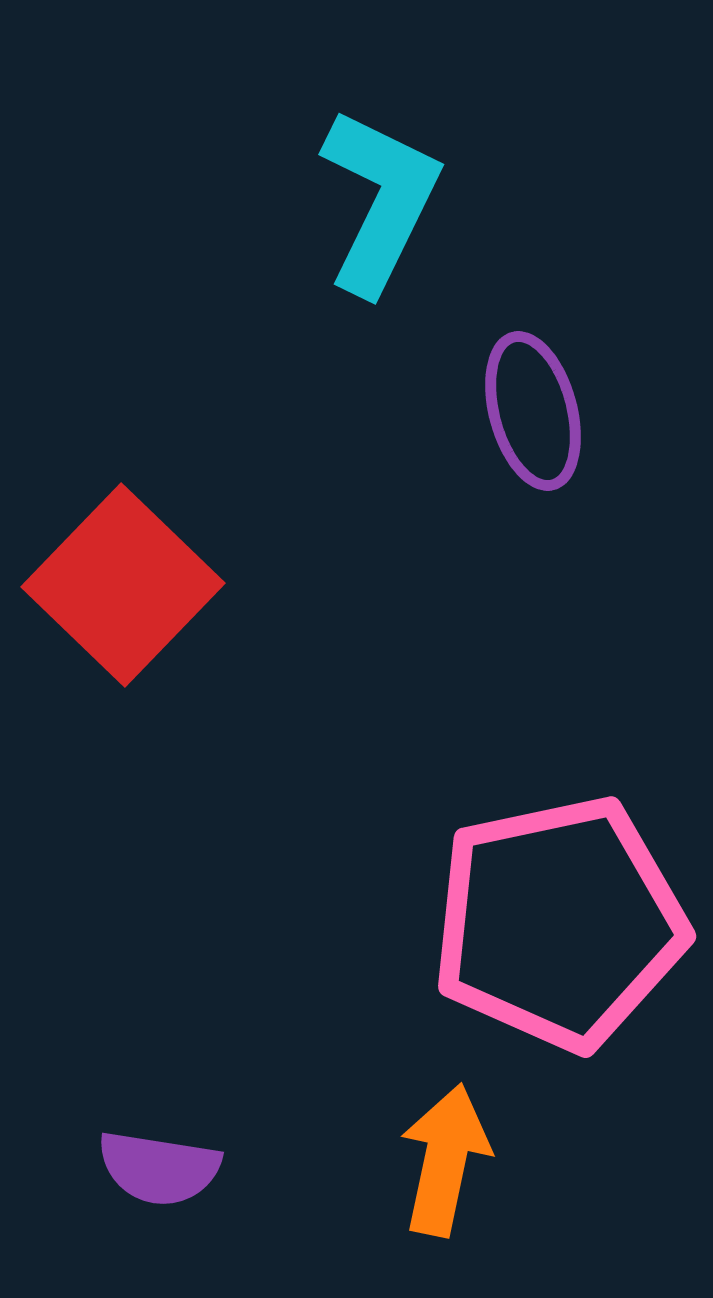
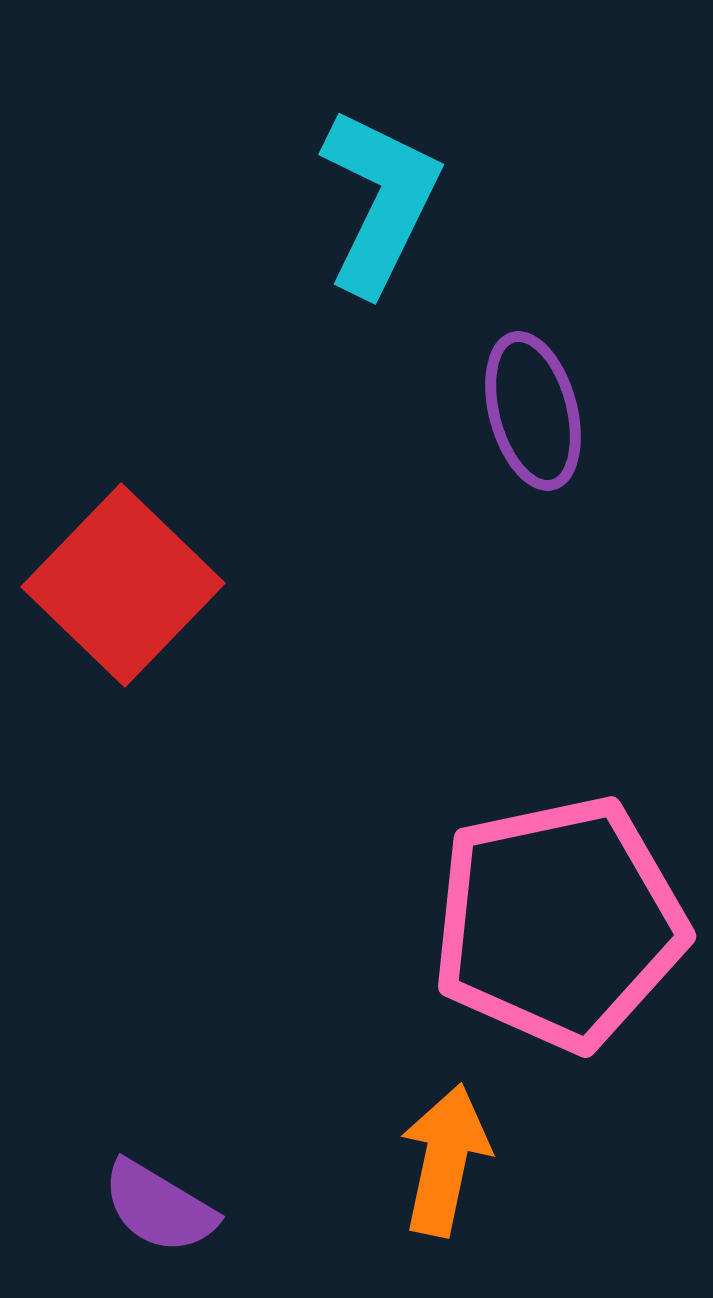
purple semicircle: moved 39 px down; rotated 22 degrees clockwise
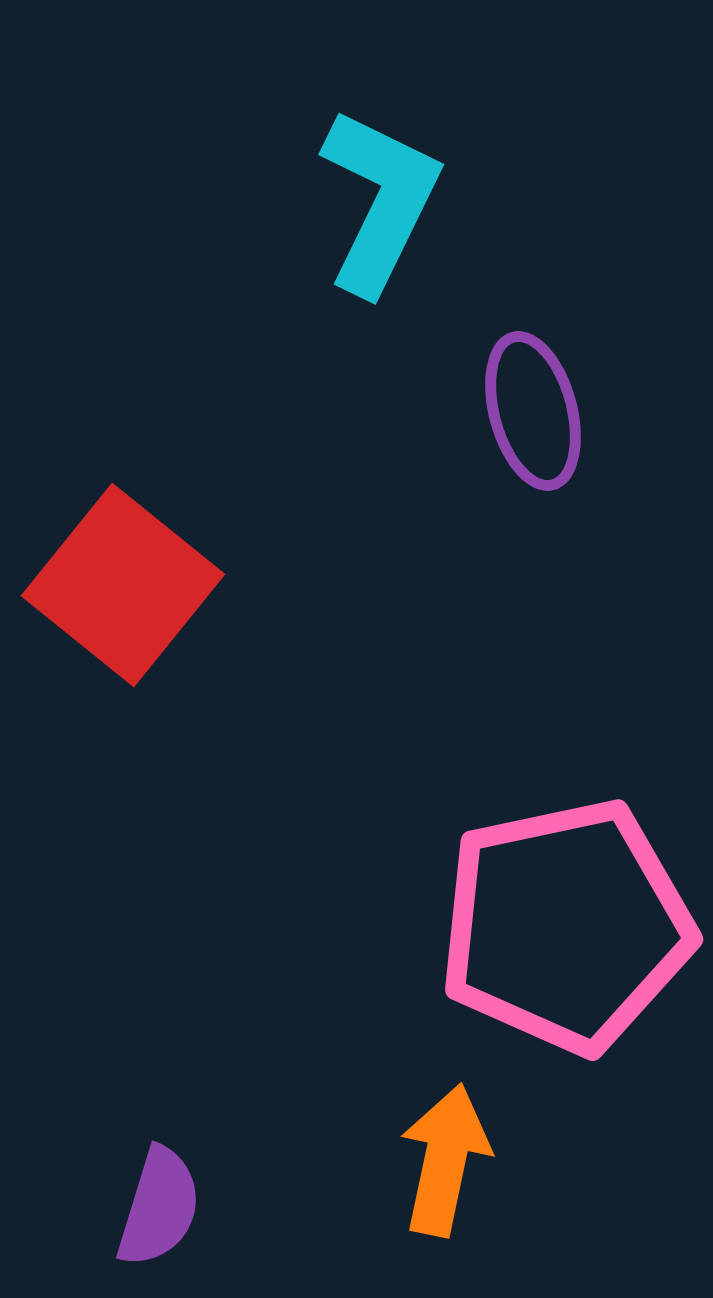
red square: rotated 5 degrees counterclockwise
pink pentagon: moved 7 px right, 3 px down
purple semicircle: rotated 104 degrees counterclockwise
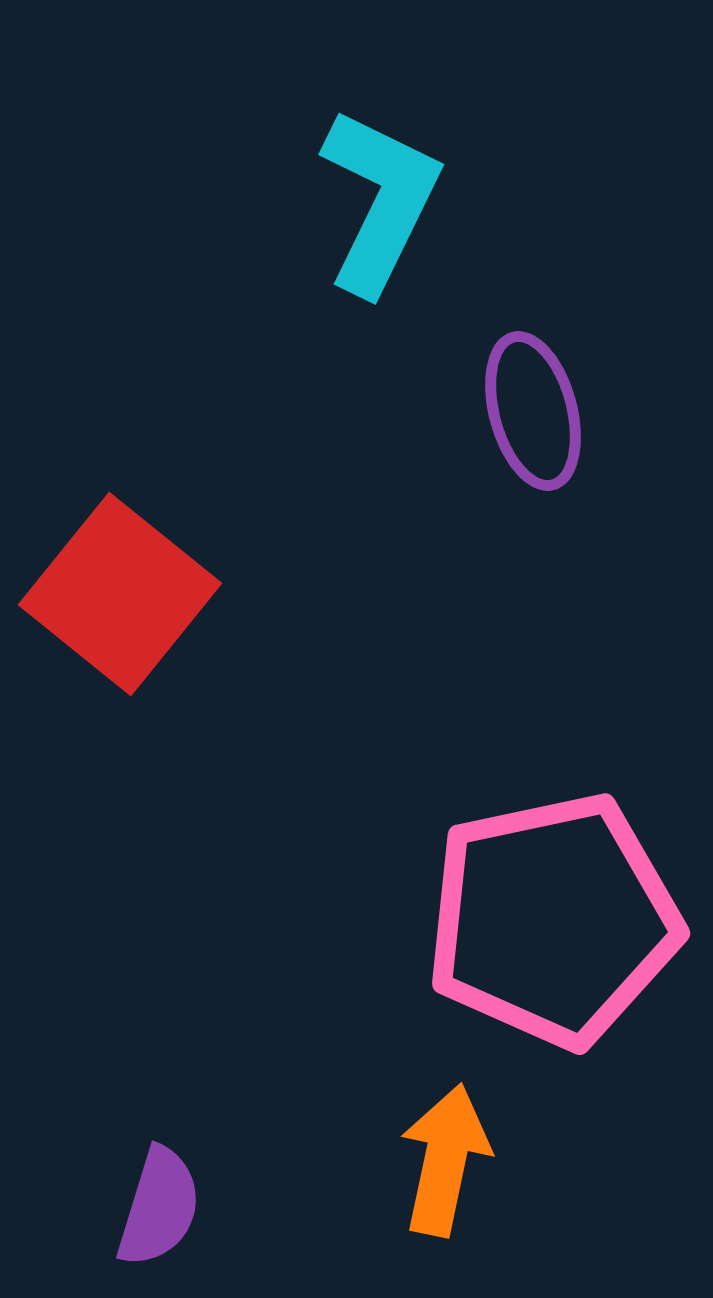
red square: moved 3 px left, 9 px down
pink pentagon: moved 13 px left, 6 px up
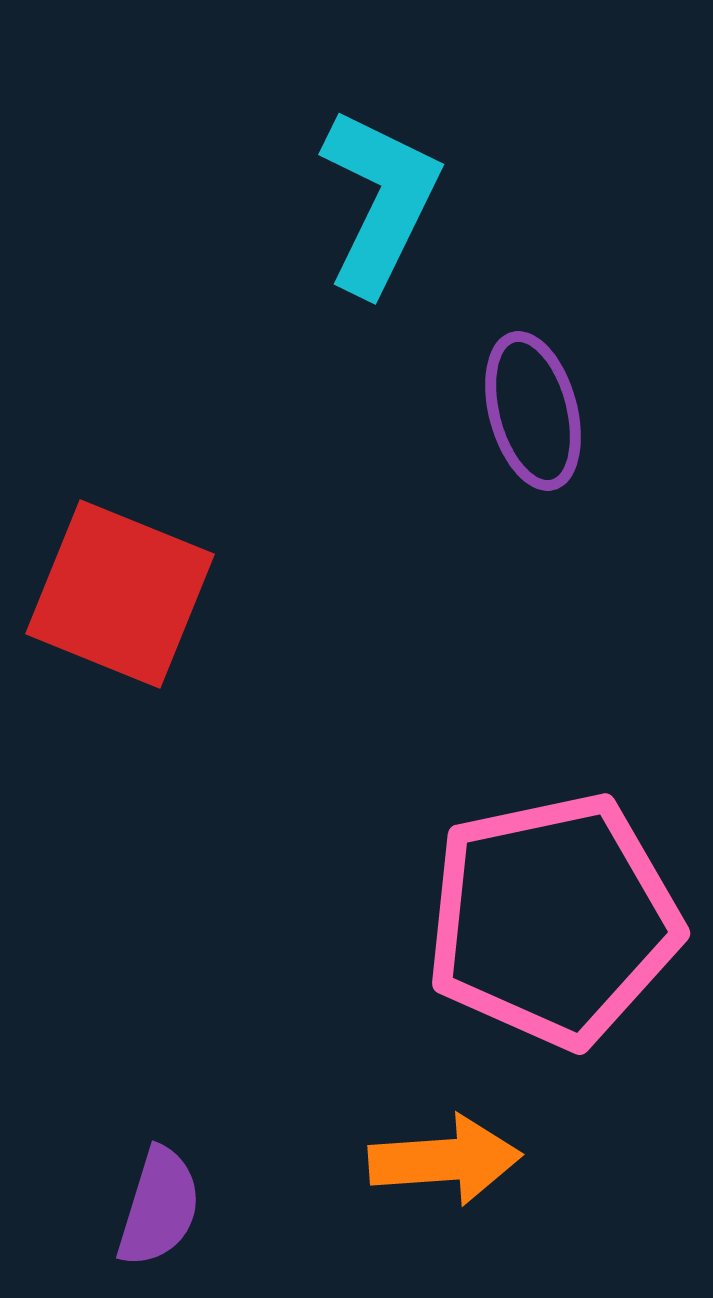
red square: rotated 17 degrees counterclockwise
orange arrow: rotated 74 degrees clockwise
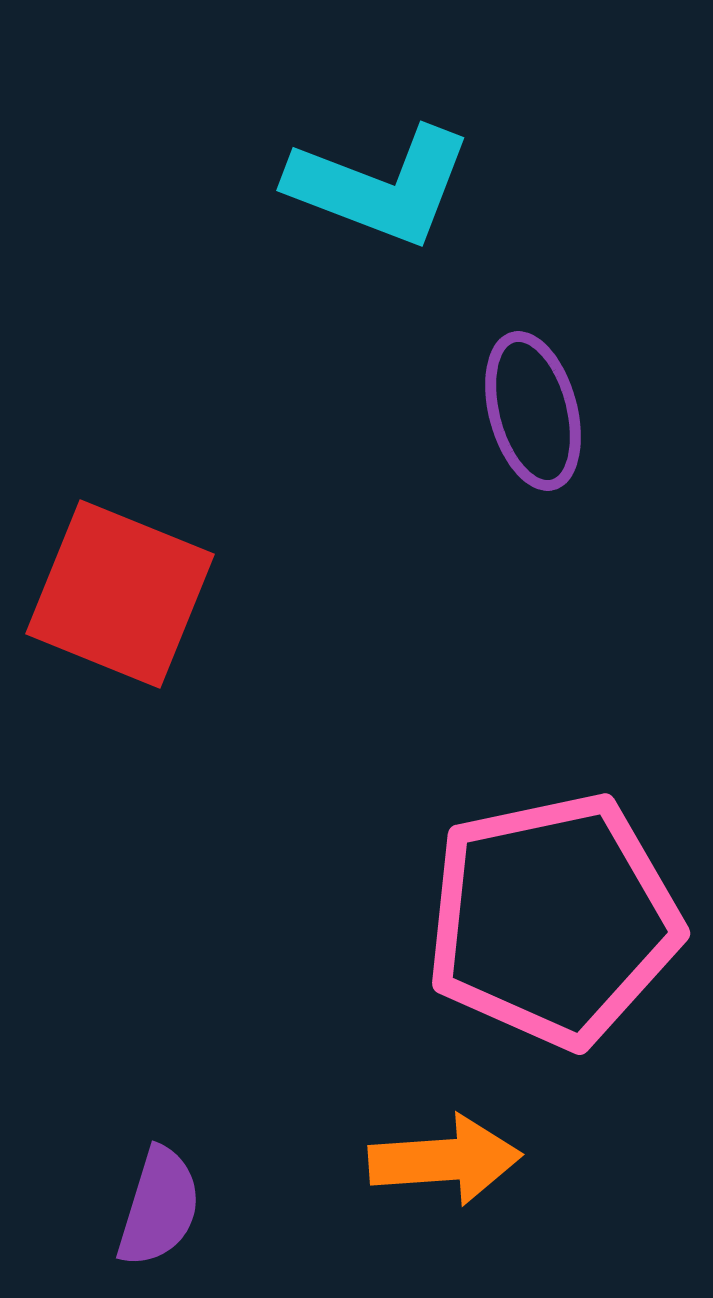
cyan L-shape: moved 15 px up; rotated 85 degrees clockwise
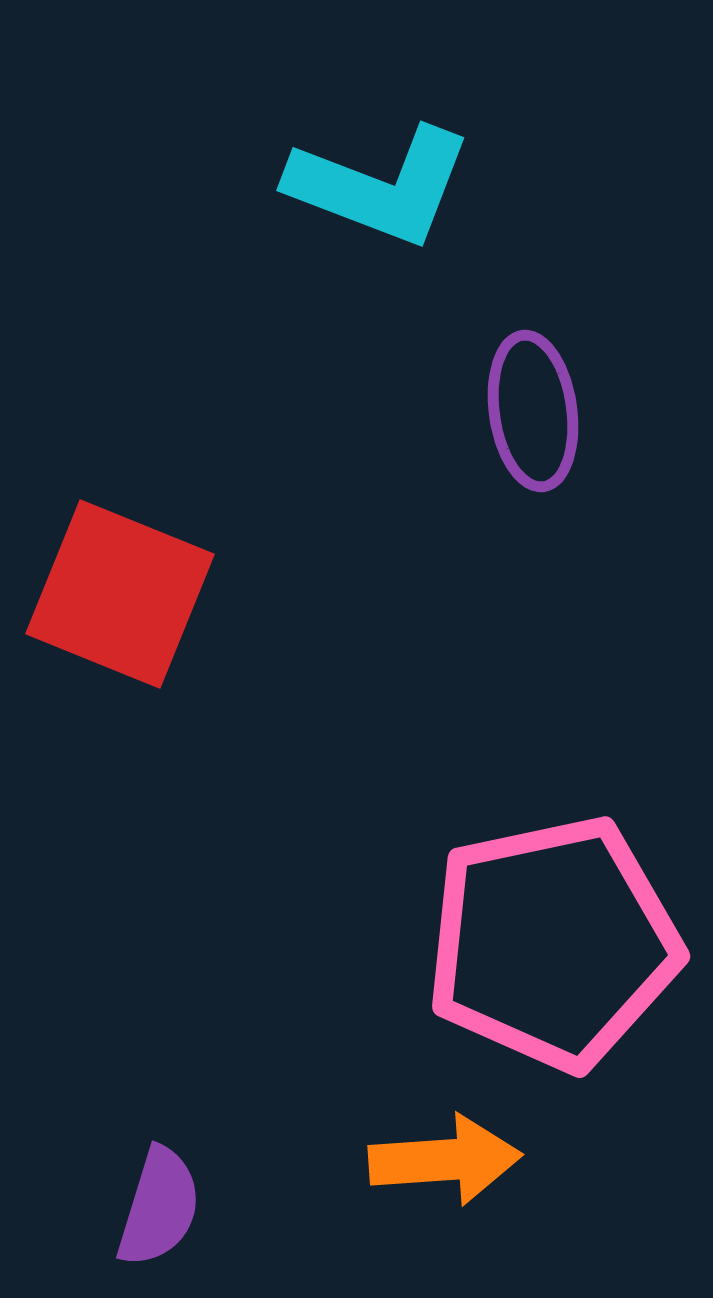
purple ellipse: rotated 7 degrees clockwise
pink pentagon: moved 23 px down
